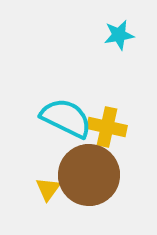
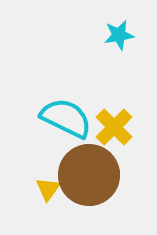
yellow cross: moved 7 px right; rotated 33 degrees clockwise
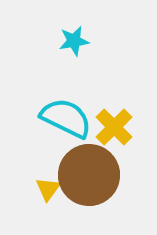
cyan star: moved 45 px left, 6 px down
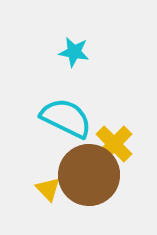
cyan star: moved 11 px down; rotated 20 degrees clockwise
yellow cross: moved 17 px down
yellow triangle: rotated 20 degrees counterclockwise
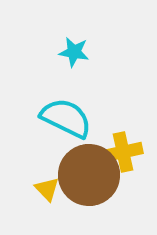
yellow cross: moved 9 px right, 8 px down; rotated 33 degrees clockwise
yellow triangle: moved 1 px left
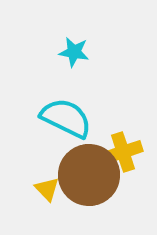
yellow cross: rotated 6 degrees counterclockwise
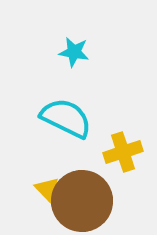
brown circle: moved 7 px left, 26 px down
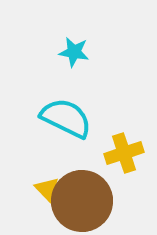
yellow cross: moved 1 px right, 1 px down
